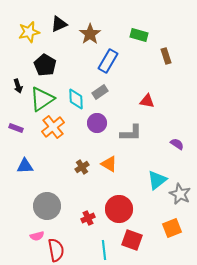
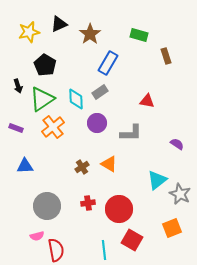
blue rectangle: moved 2 px down
red cross: moved 15 px up; rotated 16 degrees clockwise
red square: rotated 10 degrees clockwise
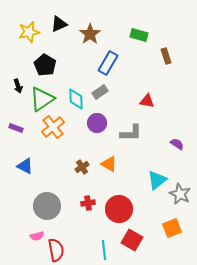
blue triangle: rotated 30 degrees clockwise
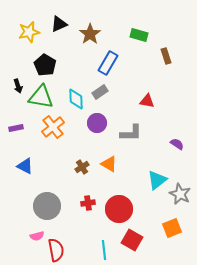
green triangle: moved 1 px left, 2 px up; rotated 44 degrees clockwise
purple rectangle: rotated 32 degrees counterclockwise
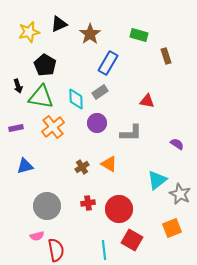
blue triangle: rotated 42 degrees counterclockwise
